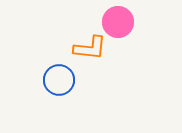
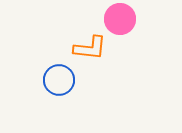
pink circle: moved 2 px right, 3 px up
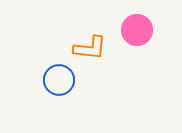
pink circle: moved 17 px right, 11 px down
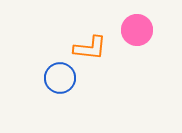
blue circle: moved 1 px right, 2 px up
